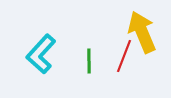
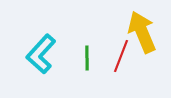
red line: moved 3 px left
green line: moved 2 px left, 3 px up
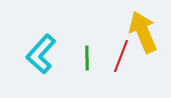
yellow arrow: moved 1 px right
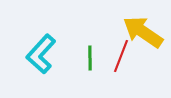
yellow arrow: rotated 33 degrees counterclockwise
green line: moved 3 px right
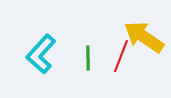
yellow arrow: moved 1 px right, 5 px down
green line: moved 2 px left
